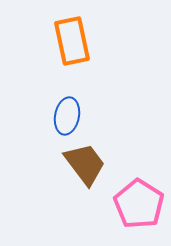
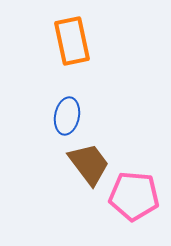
brown trapezoid: moved 4 px right
pink pentagon: moved 5 px left, 8 px up; rotated 27 degrees counterclockwise
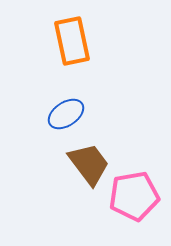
blue ellipse: moved 1 px left, 2 px up; rotated 45 degrees clockwise
pink pentagon: rotated 15 degrees counterclockwise
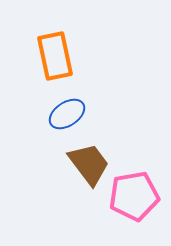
orange rectangle: moved 17 px left, 15 px down
blue ellipse: moved 1 px right
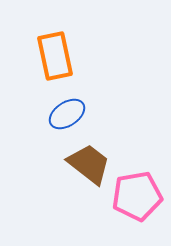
brown trapezoid: rotated 15 degrees counterclockwise
pink pentagon: moved 3 px right
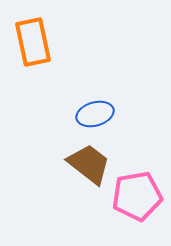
orange rectangle: moved 22 px left, 14 px up
blue ellipse: moved 28 px right; rotated 18 degrees clockwise
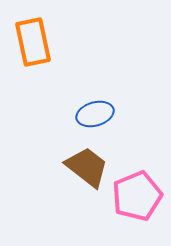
brown trapezoid: moved 2 px left, 3 px down
pink pentagon: rotated 12 degrees counterclockwise
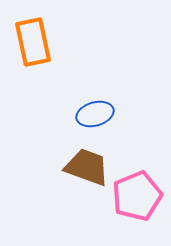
brown trapezoid: rotated 18 degrees counterclockwise
